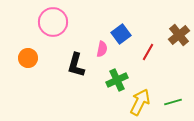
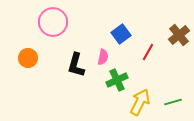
pink semicircle: moved 1 px right, 8 px down
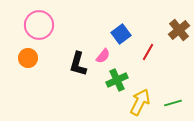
pink circle: moved 14 px left, 3 px down
brown cross: moved 5 px up
pink semicircle: moved 1 px up; rotated 28 degrees clockwise
black L-shape: moved 2 px right, 1 px up
green line: moved 1 px down
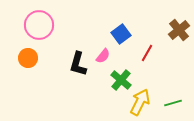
red line: moved 1 px left, 1 px down
green cross: moved 4 px right; rotated 25 degrees counterclockwise
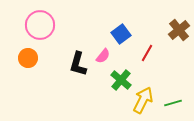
pink circle: moved 1 px right
yellow arrow: moved 3 px right, 2 px up
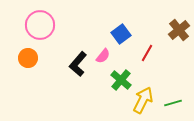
black L-shape: rotated 25 degrees clockwise
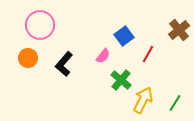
blue square: moved 3 px right, 2 px down
red line: moved 1 px right, 1 px down
black L-shape: moved 14 px left
green line: moved 2 px right; rotated 42 degrees counterclockwise
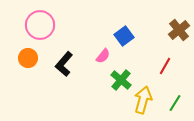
red line: moved 17 px right, 12 px down
yellow arrow: rotated 12 degrees counterclockwise
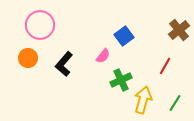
green cross: rotated 25 degrees clockwise
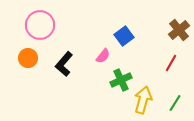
red line: moved 6 px right, 3 px up
